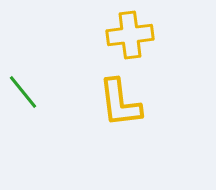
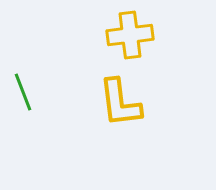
green line: rotated 18 degrees clockwise
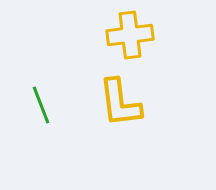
green line: moved 18 px right, 13 px down
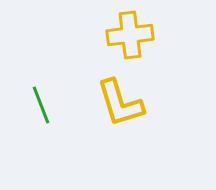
yellow L-shape: rotated 10 degrees counterclockwise
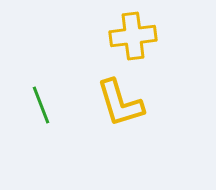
yellow cross: moved 3 px right, 1 px down
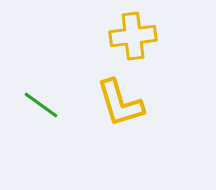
green line: rotated 33 degrees counterclockwise
